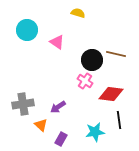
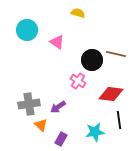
pink cross: moved 7 px left
gray cross: moved 6 px right
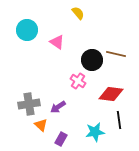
yellow semicircle: rotated 32 degrees clockwise
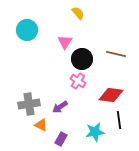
pink triangle: moved 8 px right; rotated 28 degrees clockwise
black circle: moved 10 px left, 1 px up
red diamond: moved 1 px down
purple arrow: moved 2 px right
orange triangle: rotated 16 degrees counterclockwise
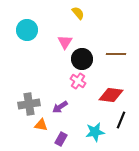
brown line: rotated 12 degrees counterclockwise
black line: moved 2 px right; rotated 30 degrees clockwise
orange triangle: rotated 16 degrees counterclockwise
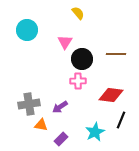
pink cross: rotated 35 degrees counterclockwise
cyan star: rotated 18 degrees counterclockwise
purple rectangle: rotated 16 degrees clockwise
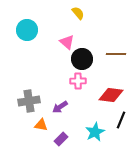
pink triangle: moved 2 px right; rotated 21 degrees counterclockwise
gray cross: moved 3 px up
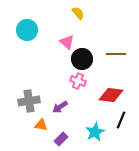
pink cross: rotated 21 degrees clockwise
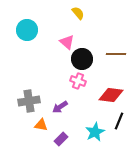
black line: moved 2 px left, 1 px down
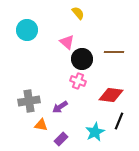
brown line: moved 2 px left, 2 px up
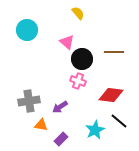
black line: rotated 72 degrees counterclockwise
cyan star: moved 2 px up
